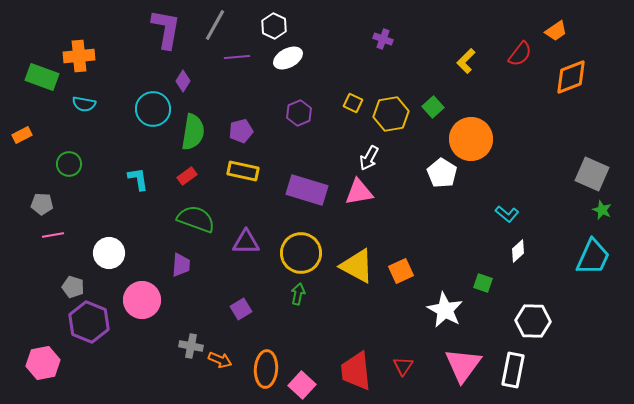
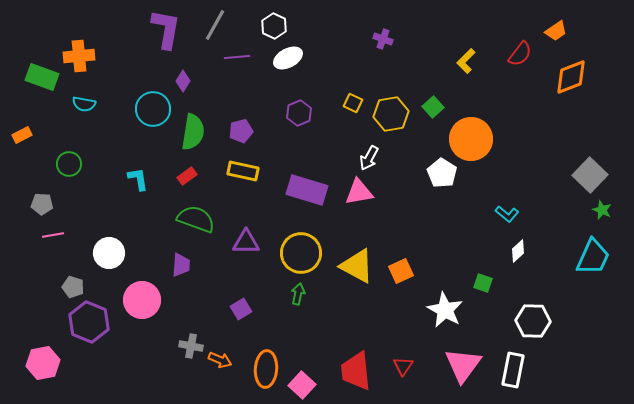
gray square at (592, 174): moved 2 px left, 1 px down; rotated 20 degrees clockwise
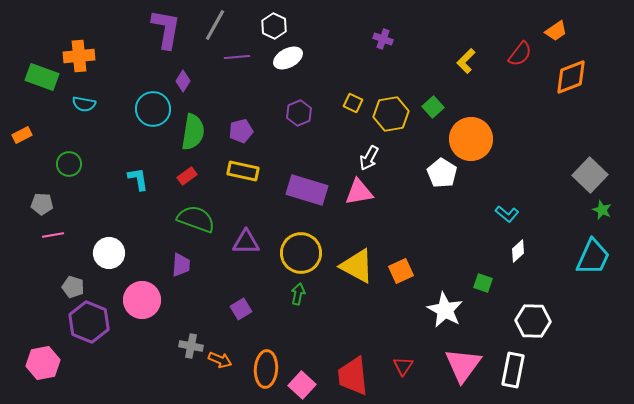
red trapezoid at (356, 371): moved 3 px left, 5 px down
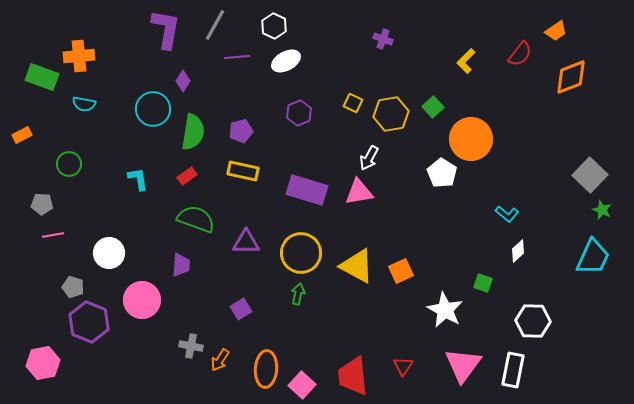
white ellipse at (288, 58): moved 2 px left, 3 px down
orange arrow at (220, 360): rotated 100 degrees clockwise
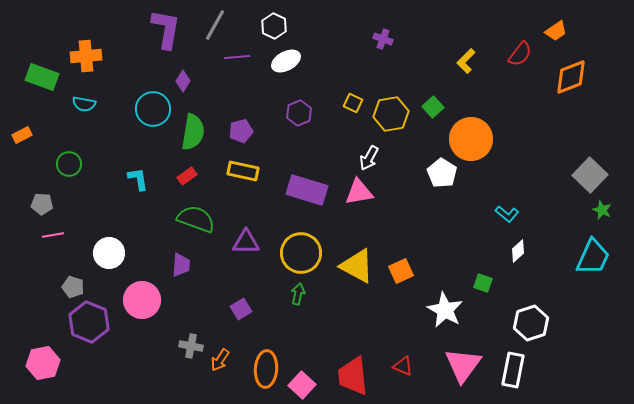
orange cross at (79, 56): moved 7 px right
white hexagon at (533, 321): moved 2 px left, 2 px down; rotated 20 degrees counterclockwise
red triangle at (403, 366): rotated 40 degrees counterclockwise
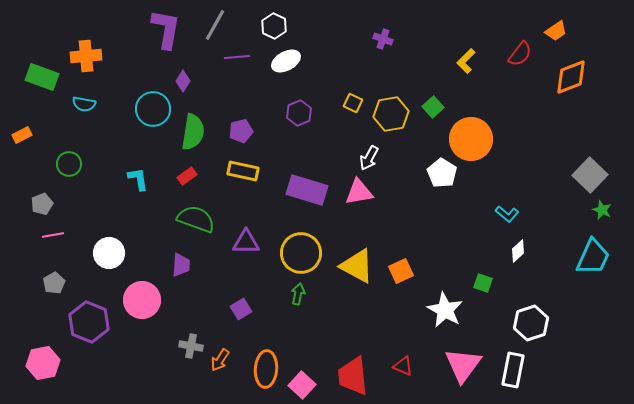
gray pentagon at (42, 204): rotated 25 degrees counterclockwise
gray pentagon at (73, 287): moved 19 px left, 4 px up; rotated 25 degrees clockwise
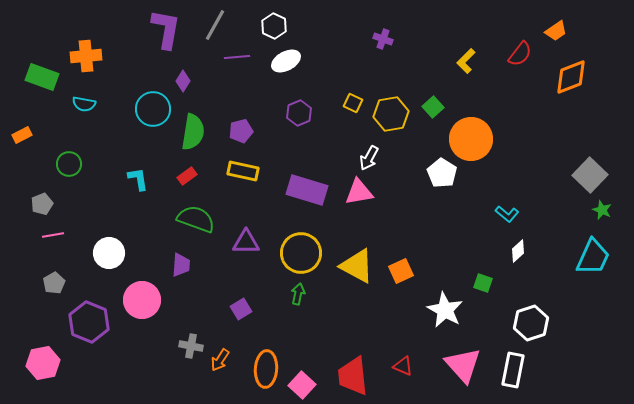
pink triangle at (463, 365): rotated 18 degrees counterclockwise
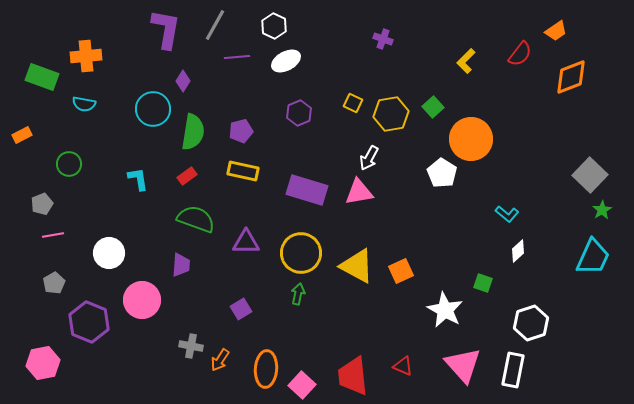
green star at (602, 210): rotated 18 degrees clockwise
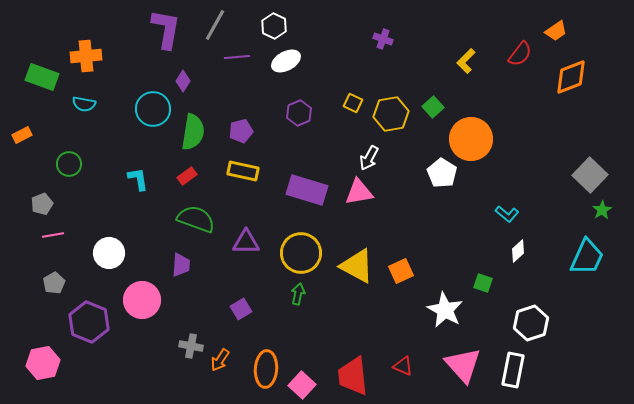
cyan trapezoid at (593, 257): moved 6 px left
